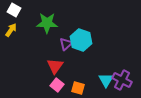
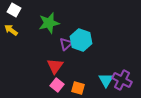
green star: moved 2 px right; rotated 15 degrees counterclockwise
yellow arrow: rotated 88 degrees counterclockwise
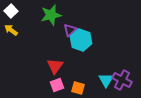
white square: moved 3 px left, 1 px down; rotated 16 degrees clockwise
green star: moved 2 px right, 8 px up
purple triangle: moved 4 px right, 14 px up
pink square: rotated 32 degrees clockwise
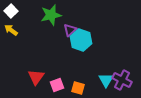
red triangle: moved 19 px left, 11 px down
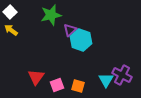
white square: moved 1 px left, 1 px down
purple cross: moved 5 px up
orange square: moved 2 px up
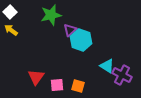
cyan triangle: moved 1 px right, 14 px up; rotated 28 degrees counterclockwise
pink square: rotated 16 degrees clockwise
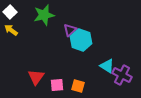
green star: moved 7 px left
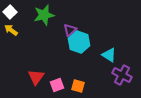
cyan hexagon: moved 2 px left, 2 px down
cyan triangle: moved 2 px right, 11 px up
pink square: rotated 16 degrees counterclockwise
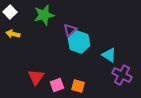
yellow arrow: moved 2 px right, 4 px down; rotated 24 degrees counterclockwise
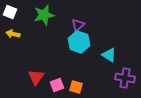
white square: rotated 24 degrees counterclockwise
purple triangle: moved 8 px right, 5 px up
purple cross: moved 3 px right, 3 px down; rotated 18 degrees counterclockwise
orange square: moved 2 px left, 1 px down
